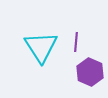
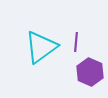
cyan triangle: rotated 27 degrees clockwise
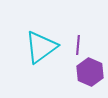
purple line: moved 2 px right, 3 px down
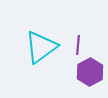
purple hexagon: rotated 8 degrees clockwise
